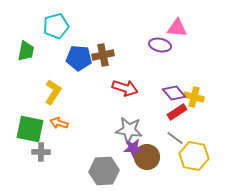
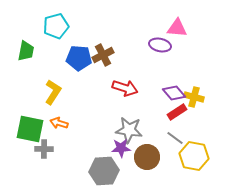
brown cross: rotated 15 degrees counterclockwise
purple star: moved 12 px left
gray cross: moved 3 px right, 3 px up
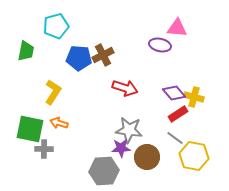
red rectangle: moved 1 px right, 2 px down
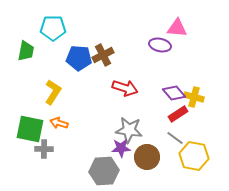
cyan pentagon: moved 3 px left, 2 px down; rotated 15 degrees clockwise
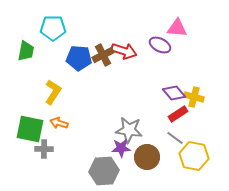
purple ellipse: rotated 15 degrees clockwise
red arrow: moved 1 px left, 37 px up
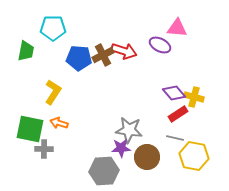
gray line: rotated 24 degrees counterclockwise
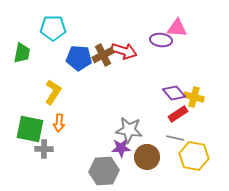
purple ellipse: moved 1 px right, 5 px up; rotated 20 degrees counterclockwise
green trapezoid: moved 4 px left, 2 px down
orange arrow: rotated 102 degrees counterclockwise
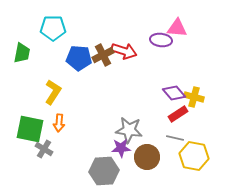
gray cross: rotated 30 degrees clockwise
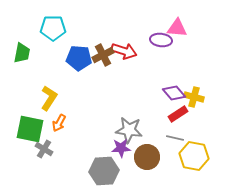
yellow L-shape: moved 4 px left, 6 px down
orange arrow: rotated 24 degrees clockwise
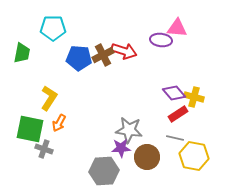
gray cross: rotated 12 degrees counterclockwise
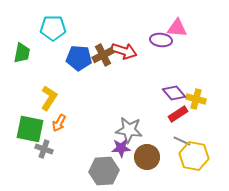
yellow cross: moved 2 px right, 2 px down
gray line: moved 7 px right, 3 px down; rotated 12 degrees clockwise
